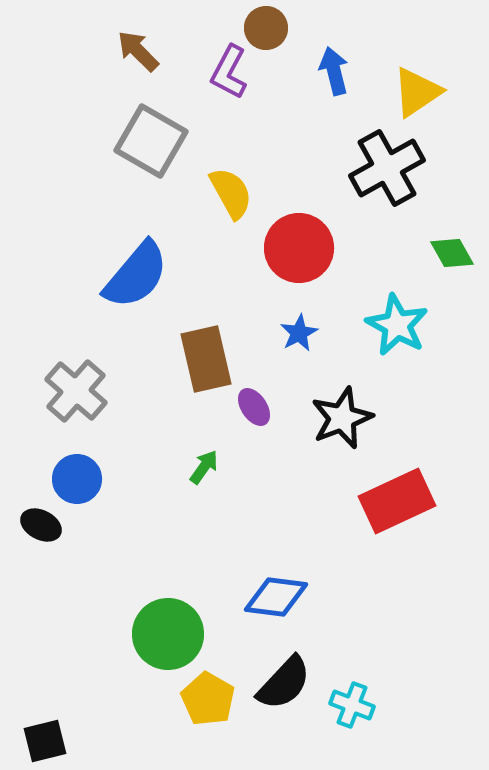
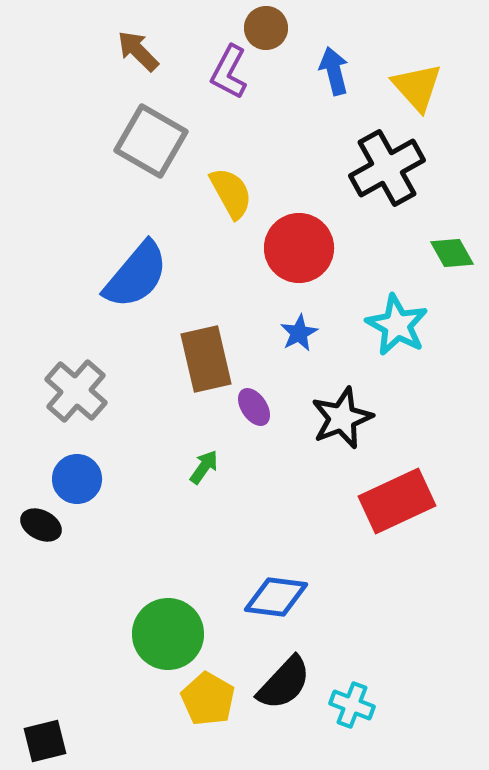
yellow triangle: moved 5 px up; rotated 38 degrees counterclockwise
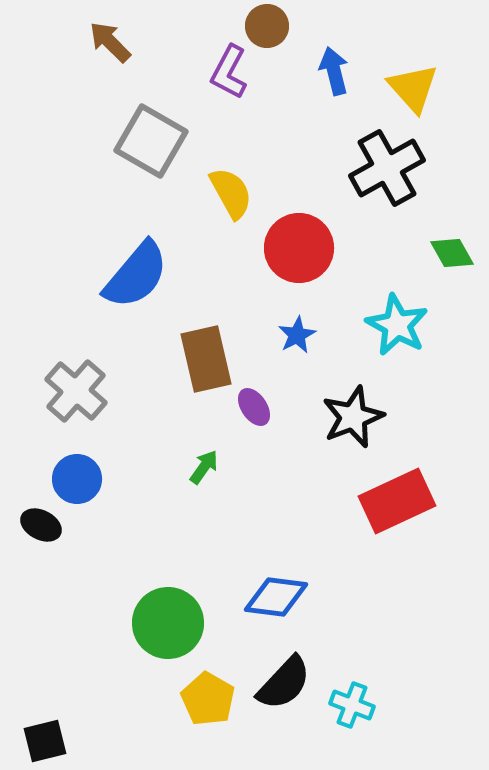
brown circle: moved 1 px right, 2 px up
brown arrow: moved 28 px left, 9 px up
yellow triangle: moved 4 px left, 1 px down
blue star: moved 2 px left, 2 px down
black star: moved 11 px right, 1 px up
green circle: moved 11 px up
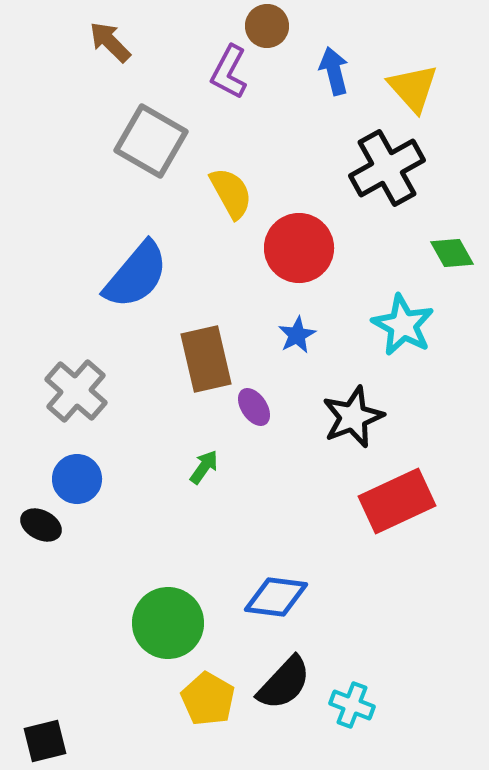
cyan star: moved 6 px right
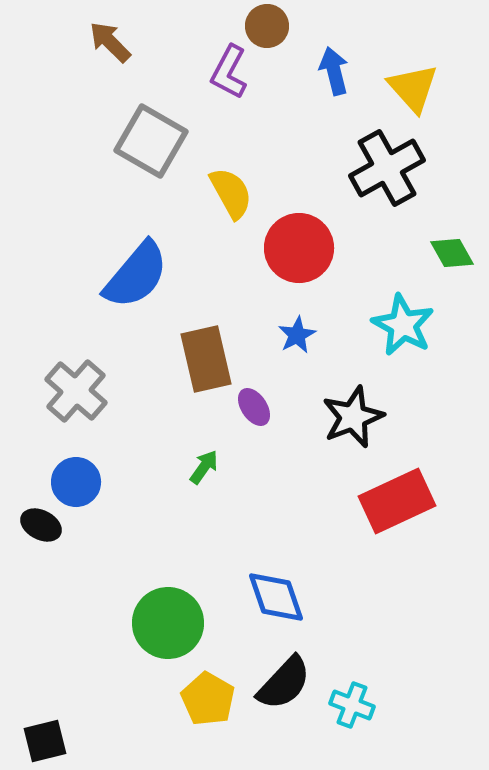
blue circle: moved 1 px left, 3 px down
blue diamond: rotated 64 degrees clockwise
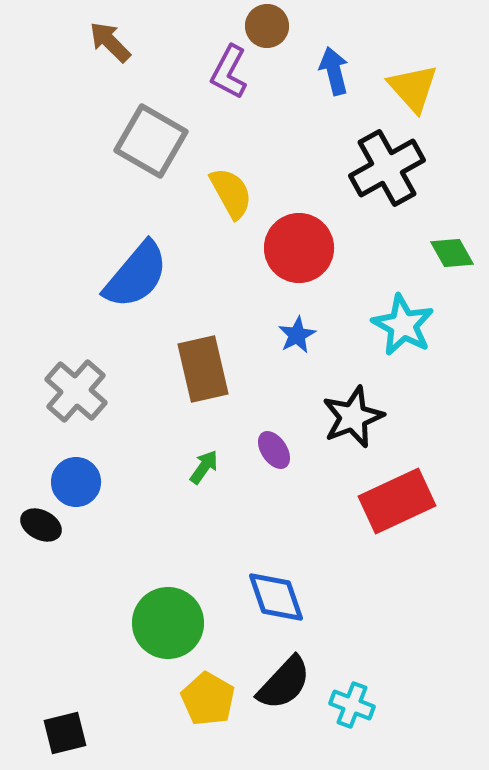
brown rectangle: moved 3 px left, 10 px down
purple ellipse: moved 20 px right, 43 px down
black square: moved 20 px right, 8 px up
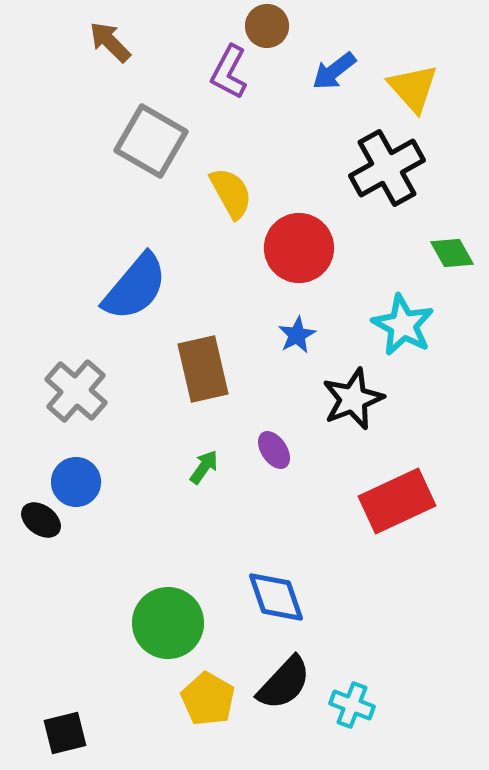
blue arrow: rotated 114 degrees counterclockwise
blue semicircle: moved 1 px left, 12 px down
black star: moved 18 px up
black ellipse: moved 5 px up; rotated 9 degrees clockwise
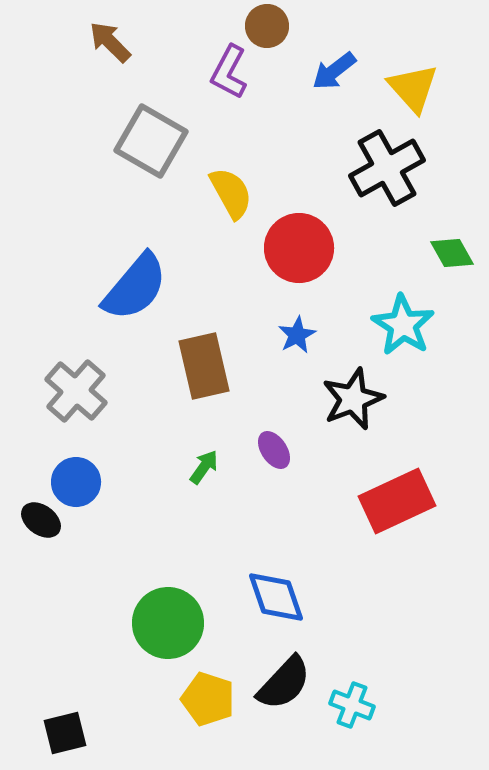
cyan star: rotated 4 degrees clockwise
brown rectangle: moved 1 px right, 3 px up
yellow pentagon: rotated 12 degrees counterclockwise
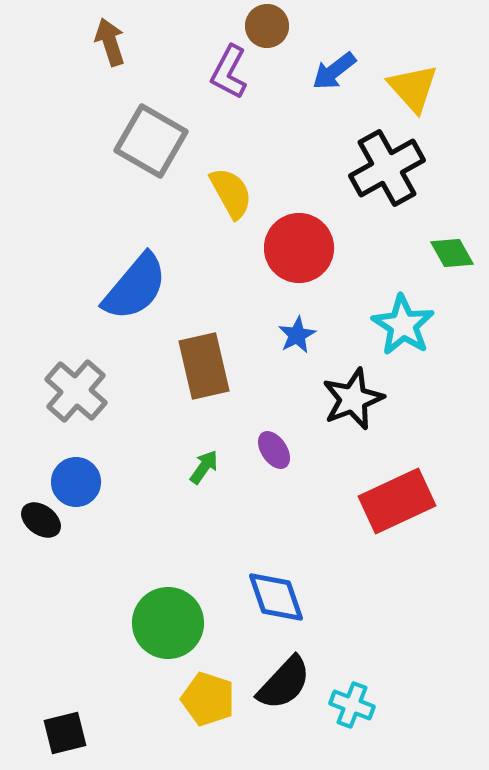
brown arrow: rotated 27 degrees clockwise
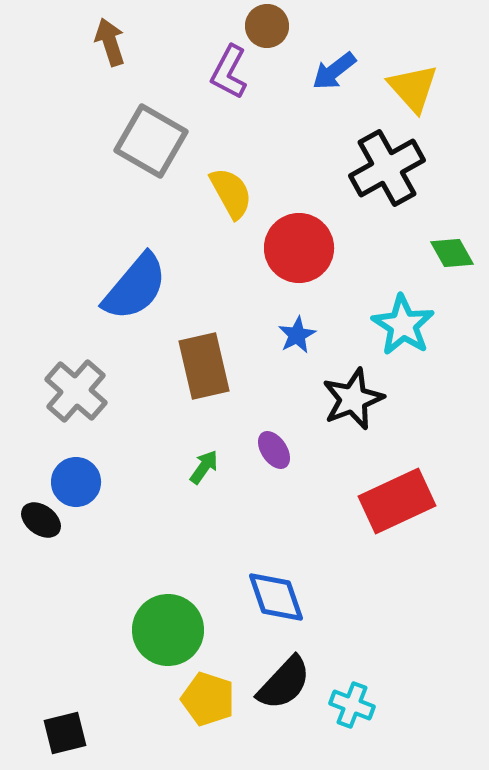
green circle: moved 7 px down
